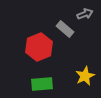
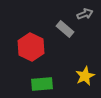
red hexagon: moved 8 px left; rotated 12 degrees counterclockwise
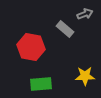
red hexagon: rotated 16 degrees counterclockwise
yellow star: rotated 24 degrees clockwise
green rectangle: moved 1 px left
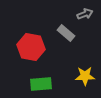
gray rectangle: moved 1 px right, 4 px down
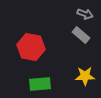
gray arrow: rotated 42 degrees clockwise
gray rectangle: moved 15 px right, 2 px down
green rectangle: moved 1 px left
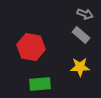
yellow star: moved 5 px left, 9 px up
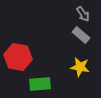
gray arrow: moved 2 px left; rotated 35 degrees clockwise
red hexagon: moved 13 px left, 10 px down
yellow star: rotated 12 degrees clockwise
